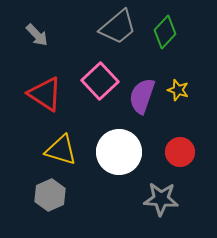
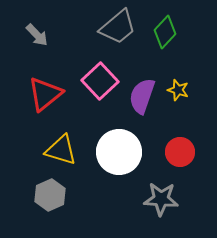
red triangle: rotated 48 degrees clockwise
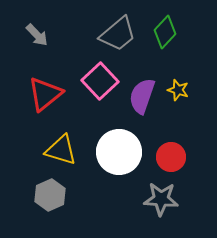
gray trapezoid: moved 7 px down
red circle: moved 9 px left, 5 px down
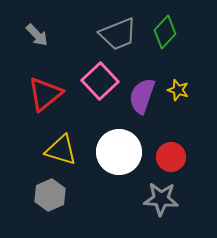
gray trapezoid: rotated 18 degrees clockwise
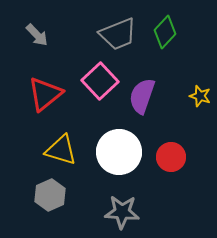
yellow star: moved 22 px right, 6 px down
gray star: moved 39 px left, 13 px down
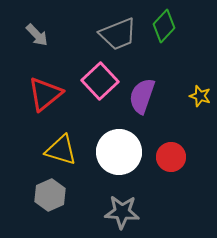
green diamond: moved 1 px left, 6 px up
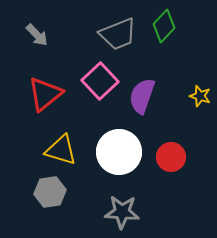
gray hexagon: moved 3 px up; rotated 16 degrees clockwise
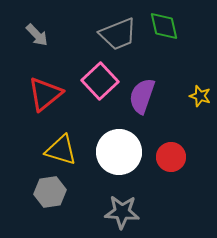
green diamond: rotated 56 degrees counterclockwise
